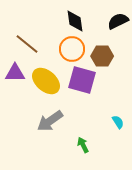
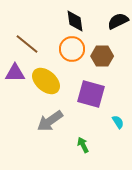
purple square: moved 9 px right, 14 px down
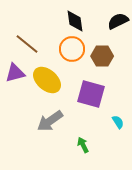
purple triangle: rotated 15 degrees counterclockwise
yellow ellipse: moved 1 px right, 1 px up
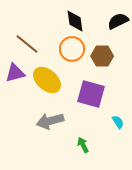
gray arrow: rotated 20 degrees clockwise
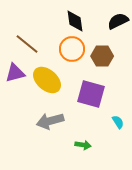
green arrow: rotated 126 degrees clockwise
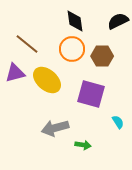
gray arrow: moved 5 px right, 7 px down
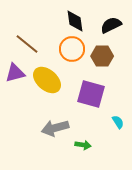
black semicircle: moved 7 px left, 4 px down
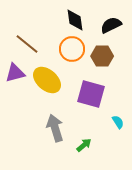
black diamond: moved 1 px up
gray arrow: rotated 88 degrees clockwise
green arrow: moved 1 px right; rotated 49 degrees counterclockwise
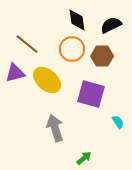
black diamond: moved 2 px right
green arrow: moved 13 px down
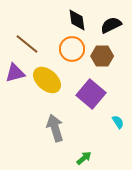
purple square: rotated 24 degrees clockwise
